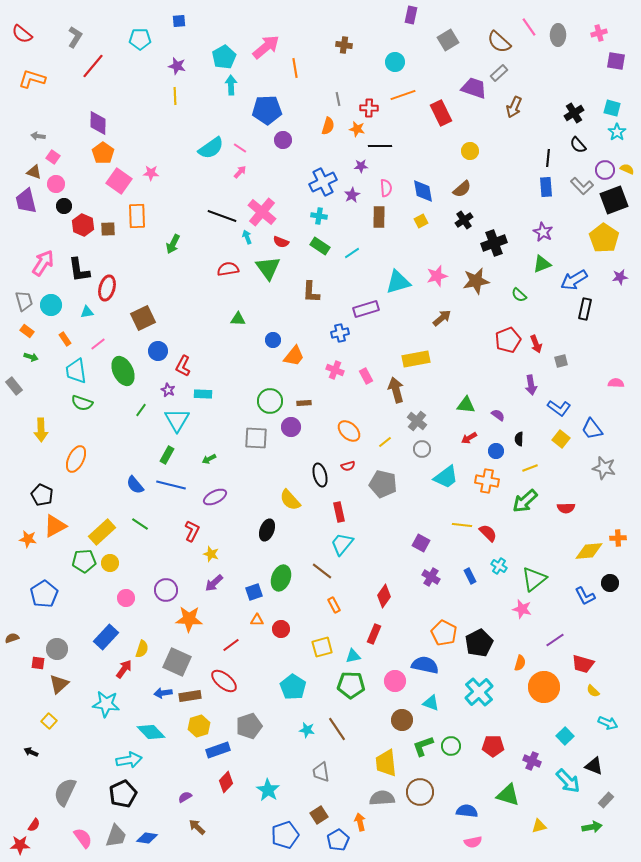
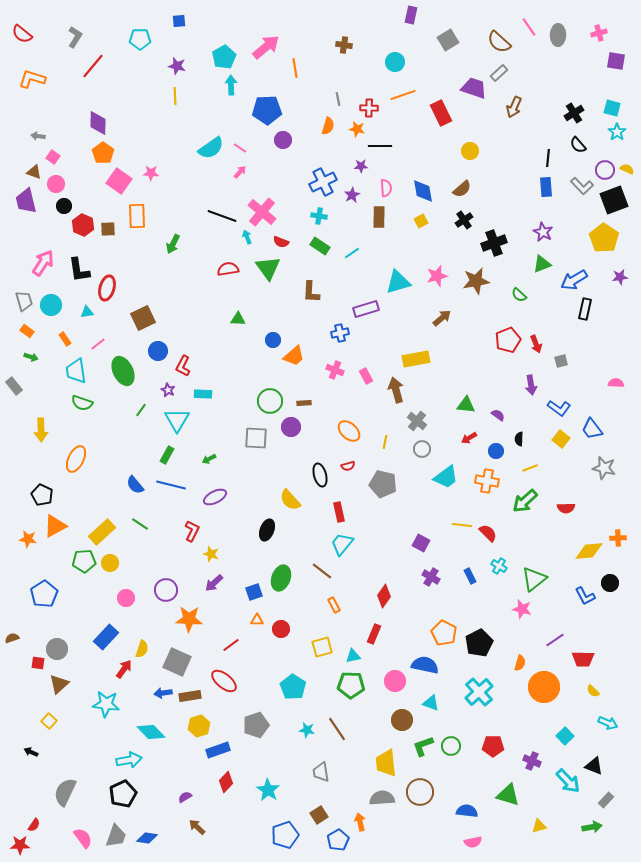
orange trapezoid at (294, 356): rotated 10 degrees clockwise
yellow line at (385, 442): rotated 40 degrees counterclockwise
red trapezoid at (583, 664): moved 5 px up; rotated 15 degrees counterclockwise
gray pentagon at (249, 726): moved 7 px right, 1 px up
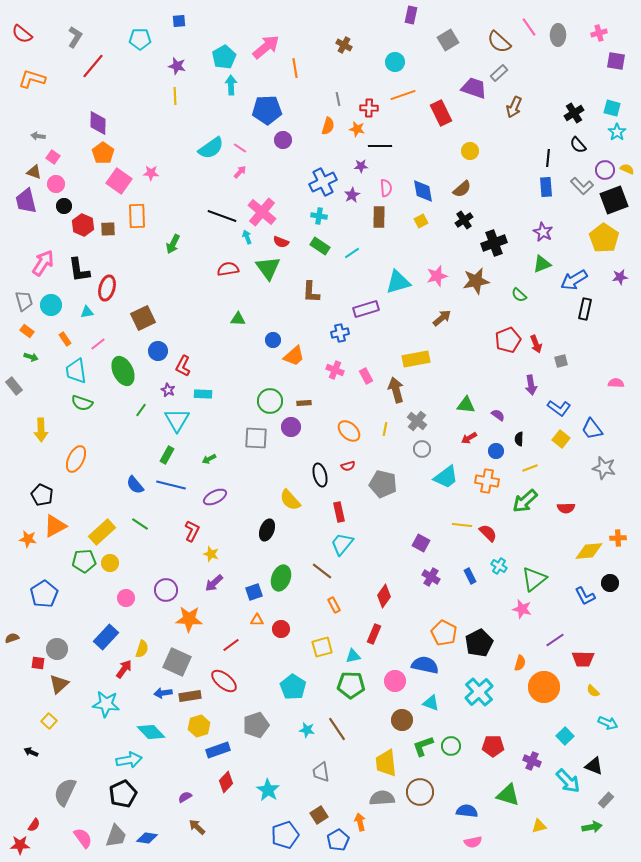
brown cross at (344, 45): rotated 21 degrees clockwise
yellow line at (385, 442): moved 13 px up
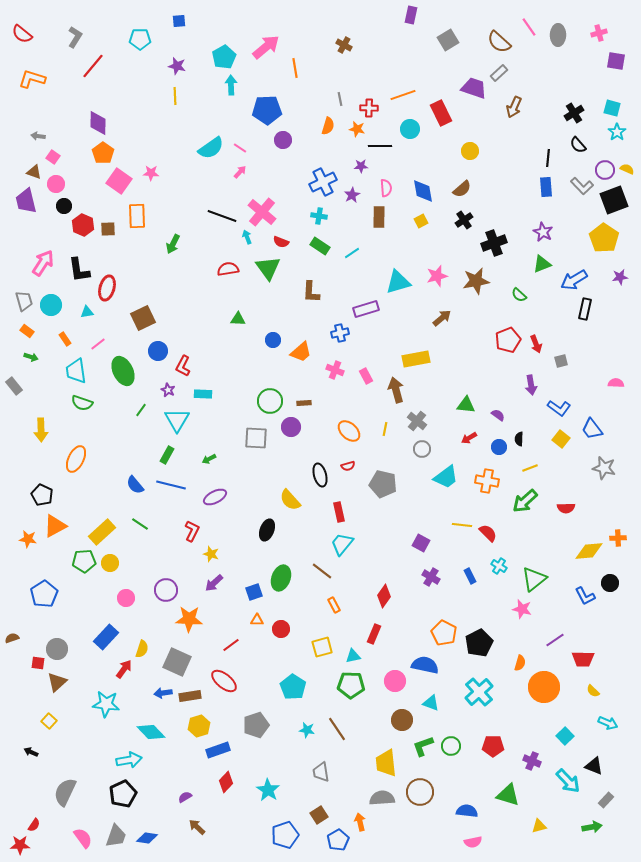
cyan circle at (395, 62): moved 15 px right, 67 px down
gray line at (338, 99): moved 2 px right
orange trapezoid at (294, 356): moved 7 px right, 4 px up
blue circle at (496, 451): moved 3 px right, 4 px up
brown triangle at (59, 684): moved 2 px left, 2 px up
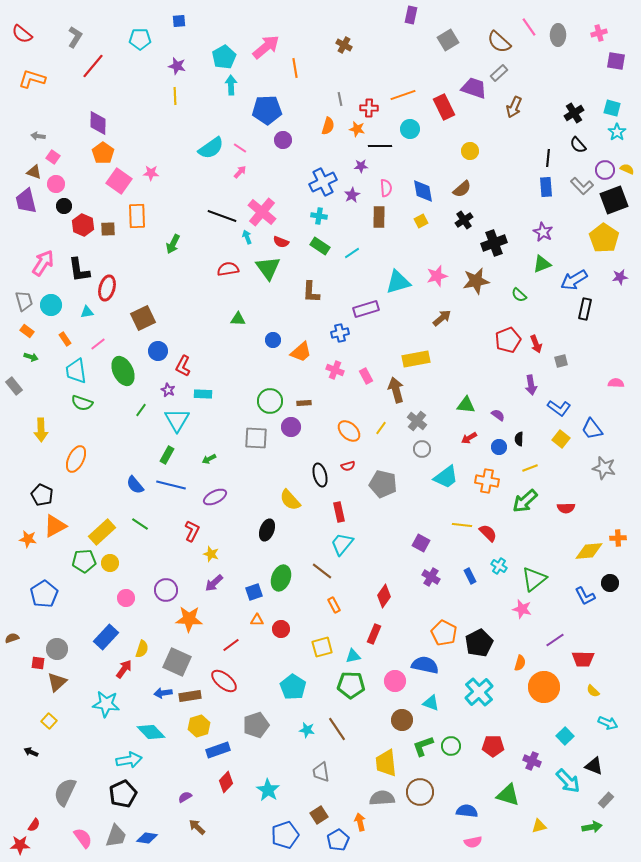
red rectangle at (441, 113): moved 3 px right, 6 px up
yellow line at (385, 429): moved 4 px left, 1 px up; rotated 24 degrees clockwise
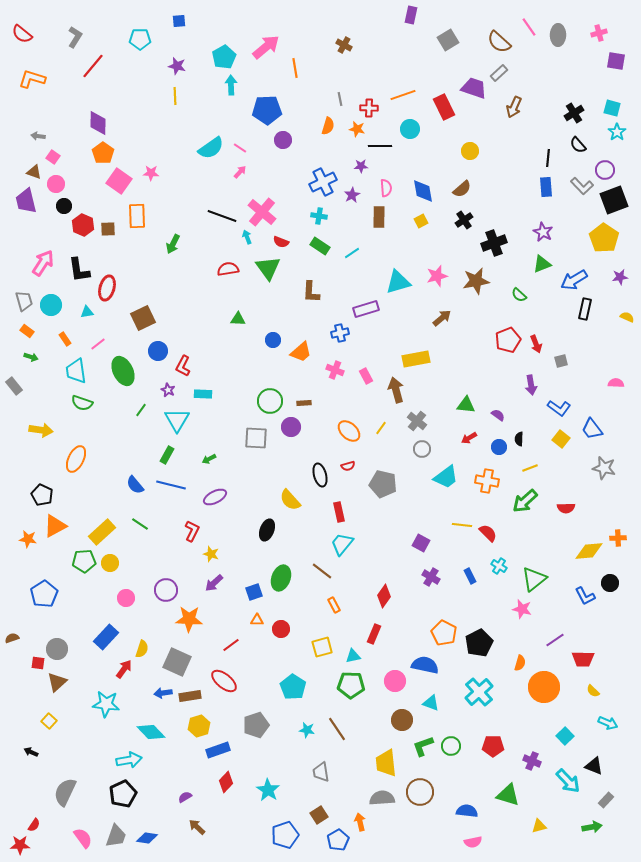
yellow semicircle at (627, 169): moved 148 px down
yellow arrow at (41, 430): rotated 80 degrees counterclockwise
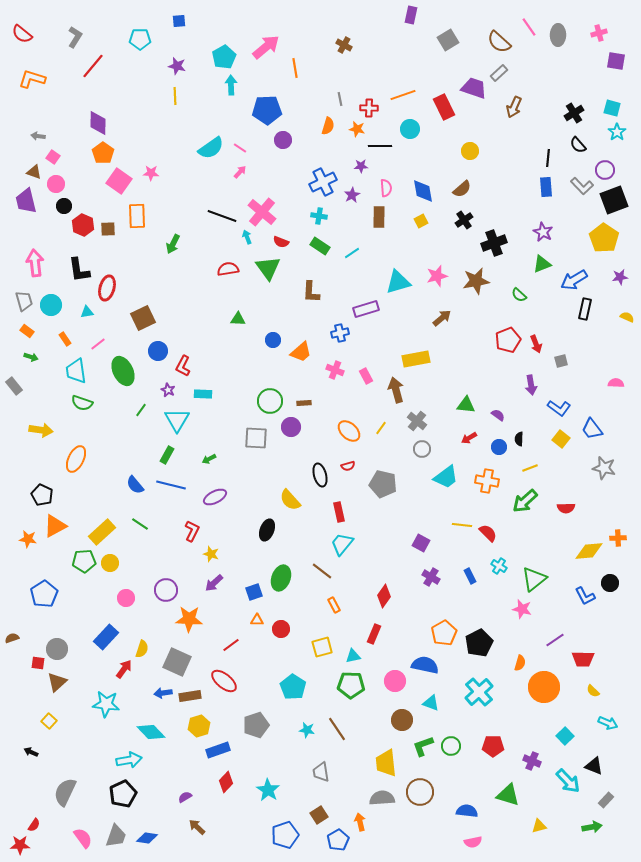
pink arrow at (43, 263): moved 8 px left; rotated 40 degrees counterclockwise
orange pentagon at (444, 633): rotated 15 degrees clockwise
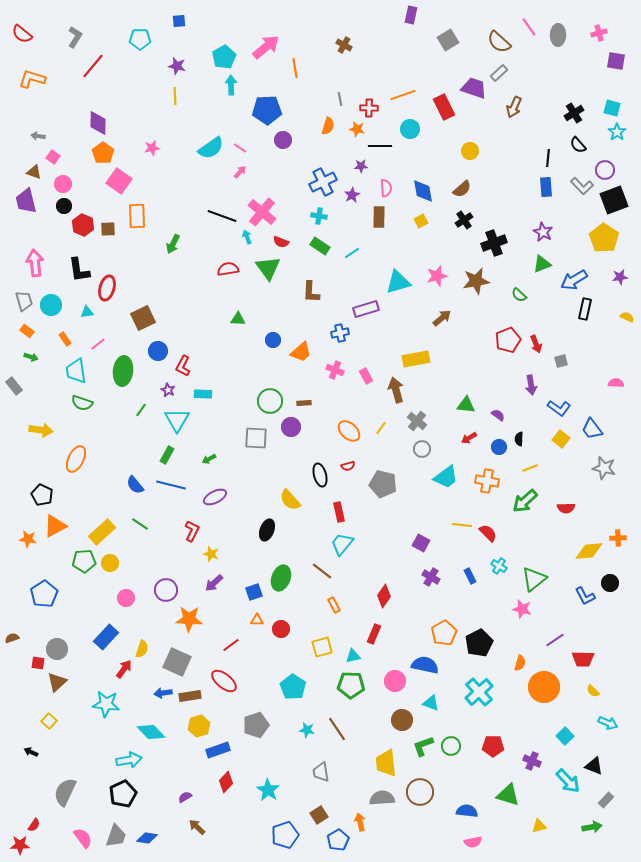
pink star at (151, 173): moved 1 px right, 25 px up; rotated 14 degrees counterclockwise
pink circle at (56, 184): moved 7 px right
green ellipse at (123, 371): rotated 32 degrees clockwise
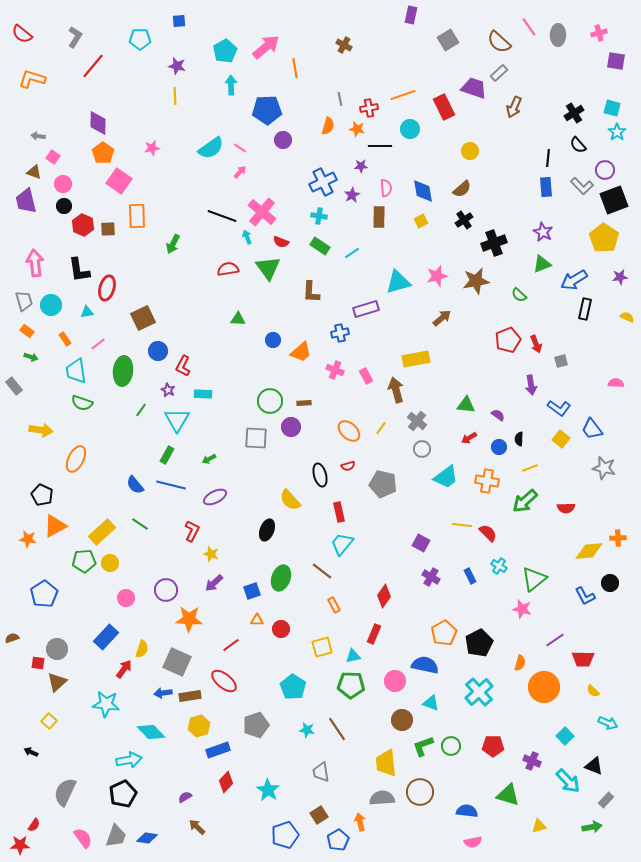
cyan pentagon at (224, 57): moved 1 px right, 6 px up
red cross at (369, 108): rotated 12 degrees counterclockwise
blue square at (254, 592): moved 2 px left, 1 px up
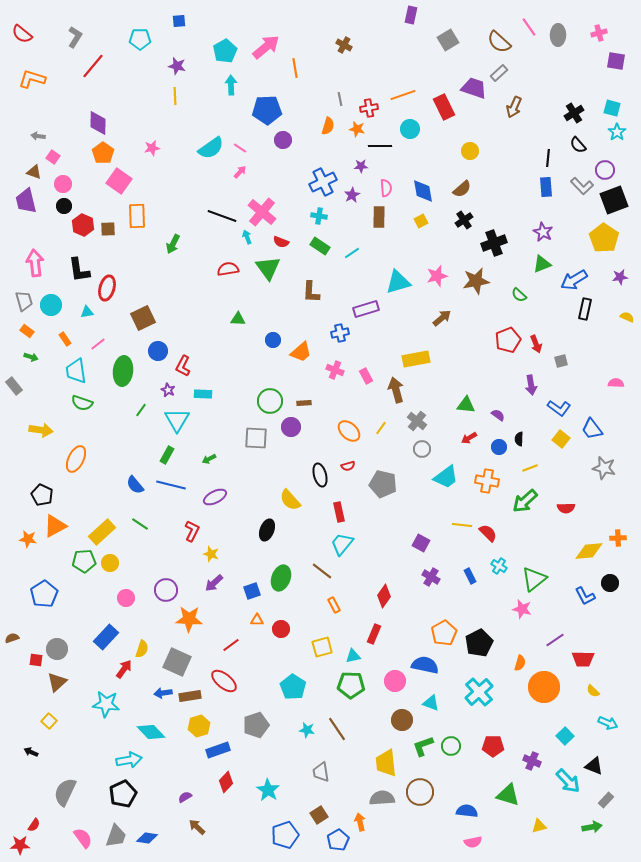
red square at (38, 663): moved 2 px left, 3 px up
